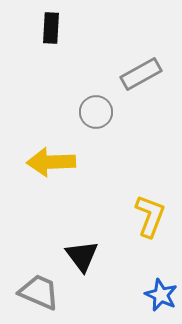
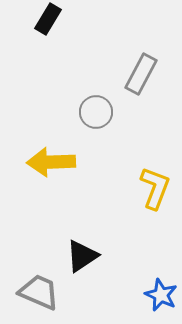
black rectangle: moved 3 px left, 9 px up; rotated 28 degrees clockwise
gray rectangle: rotated 33 degrees counterclockwise
yellow L-shape: moved 5 px right, 28 px up
black triangle: rotated 33 degrees clockwise
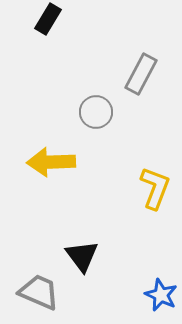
black triangle: rotated 33 degrees counterclockwise
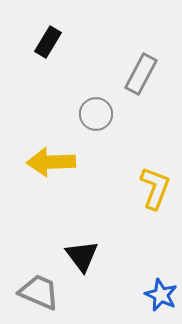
black rectangle: moved 23 px down
gray circle: moved 2 px down
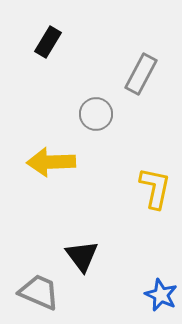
yellow L-shape: rotated 9 degrees counterclockwise
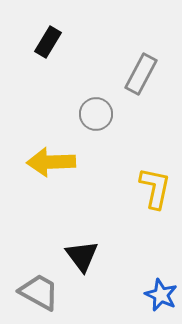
gray trapezoid: rotated 6 degrees clockwise
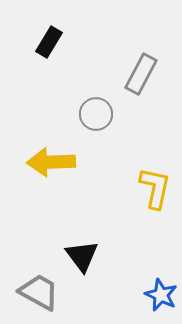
black rectangle: moved 1 px right
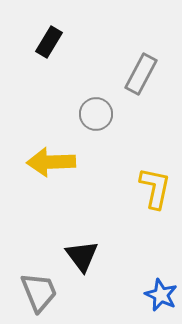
gray trapezoid: rotated 39 degrees clockwise
